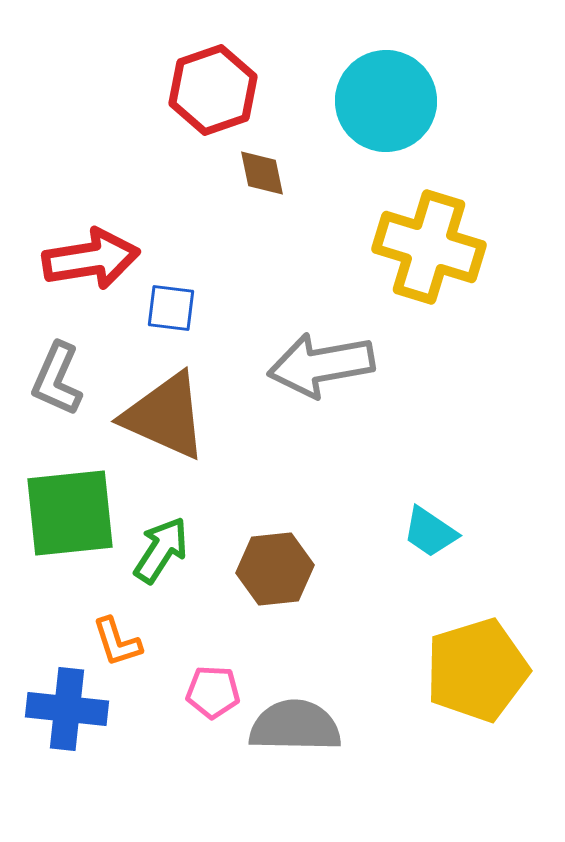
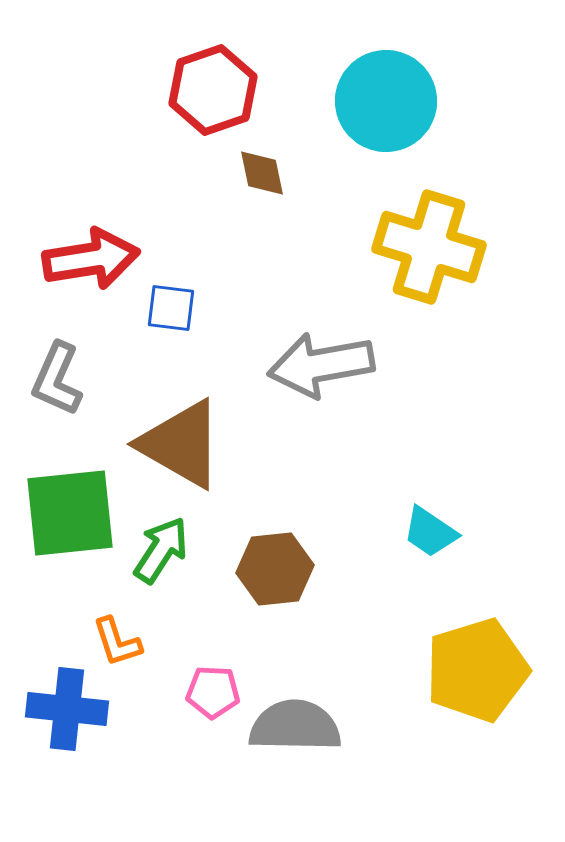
brown triangle: moved 16 px right, 28 px down; rotated 6 degrees clockwise
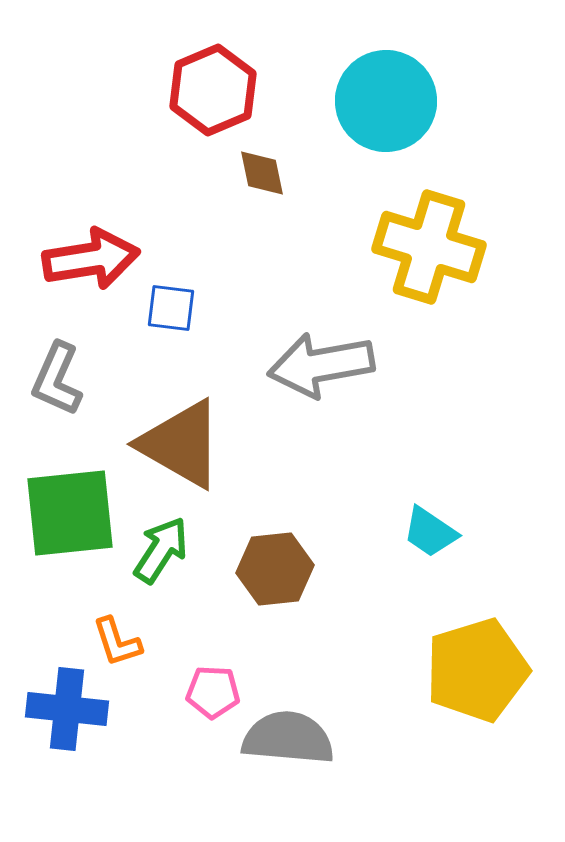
red hexagon: rotated 4 degrees counterclockwise
gray semicircle: moved 7 px left, 12 px down; rotated 4 degrees clockwise
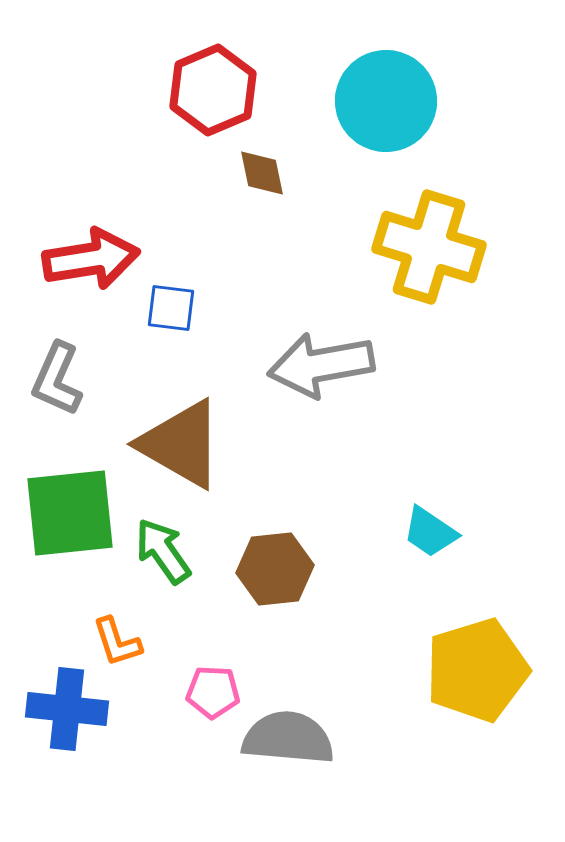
green arrow: moved 2 px right, 1 px down; rotated 68 degrees counterclockwise
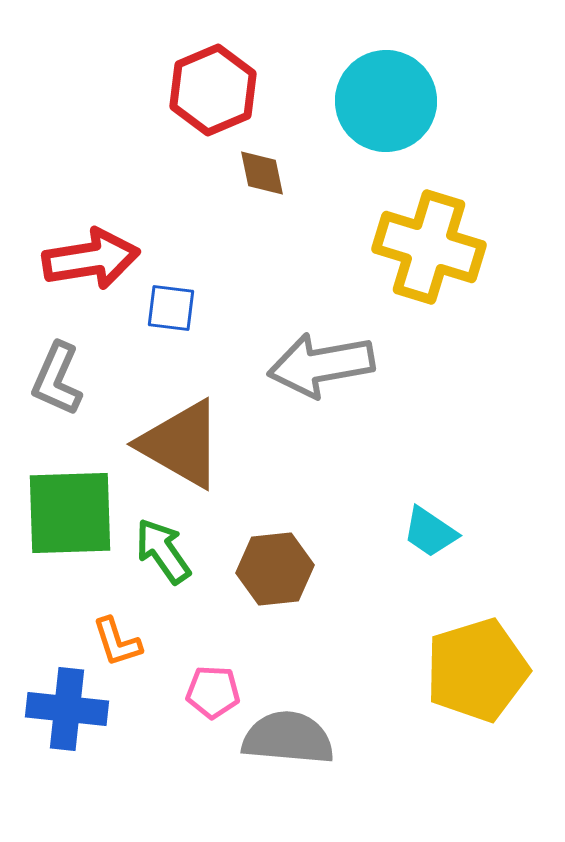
green square: rotated 4 degrees clockwise
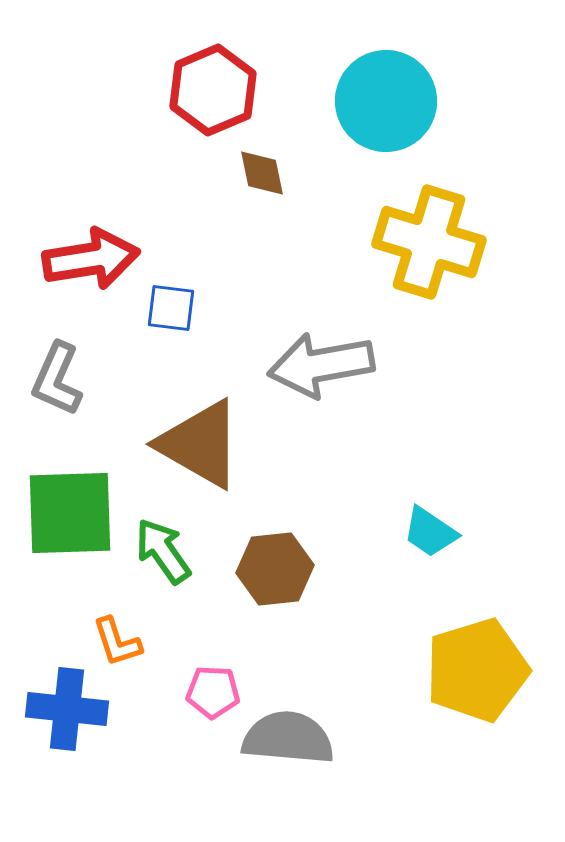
yellow cross: moved 5 px up
brown triangle: moved 19 px right
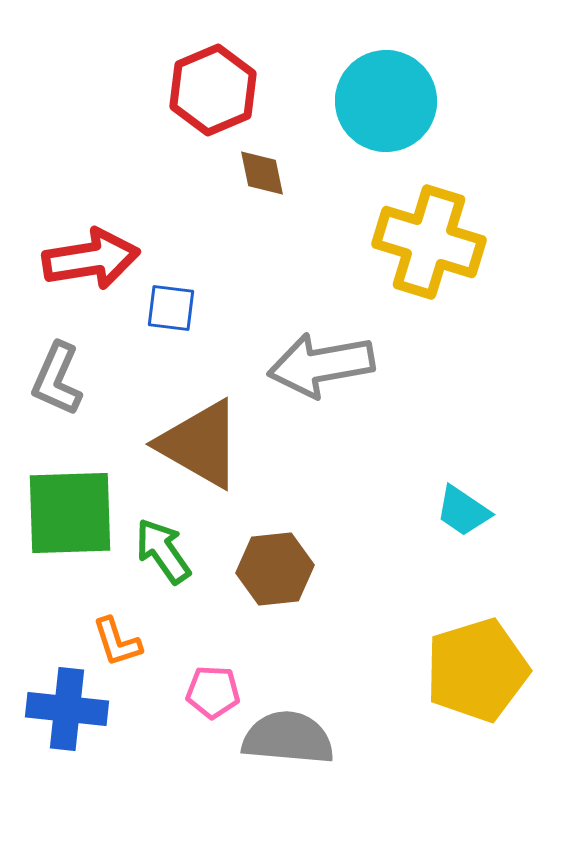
cyan trapezoid: moved 33 px right, 21 px up
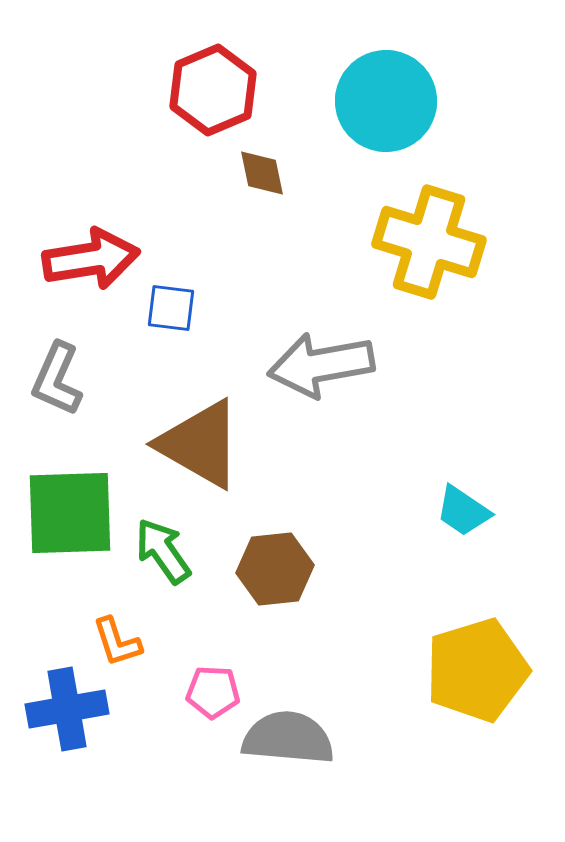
blue cross: rotated 16 degrees counterclockwise
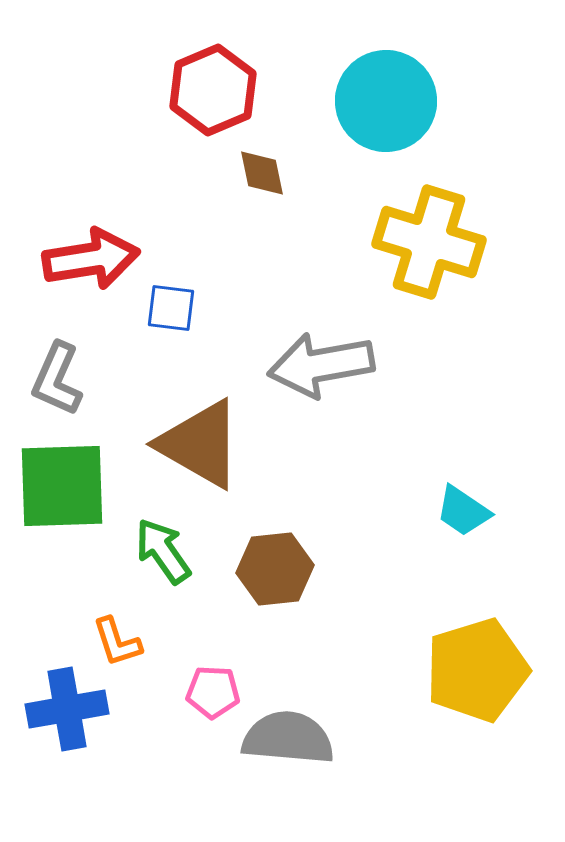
green square: moved 8 px left, 27 px up
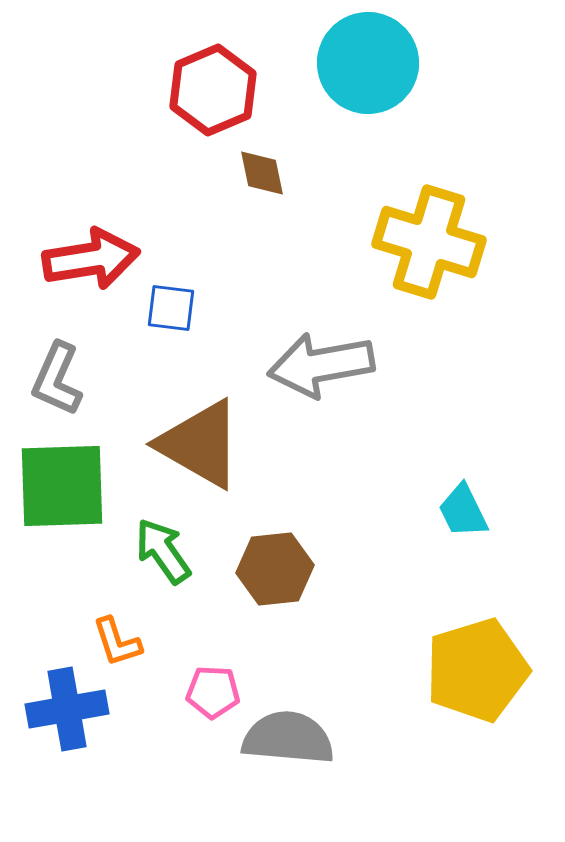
cyan circle: moved 18 px left, 38 px up
cyan trapezoid: rotated 30 degrees clockwise
